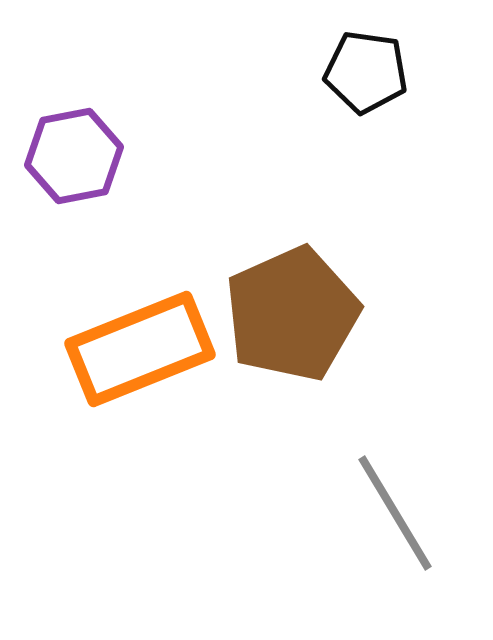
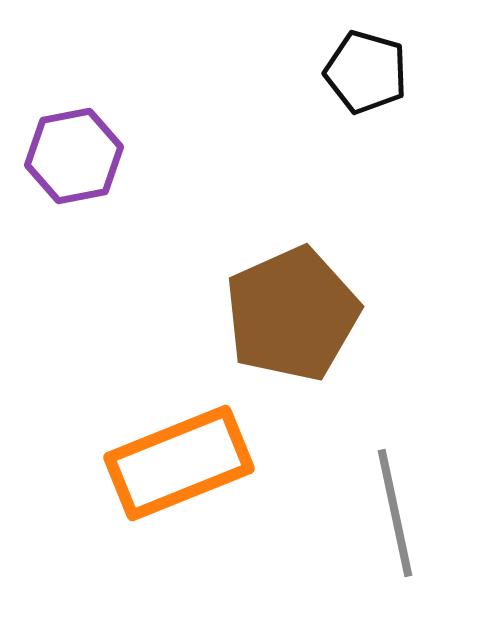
black pentagon: rotated 8 degrees clockwise
orange rectangle: moved 39 px right, 114 px down
gray line: rotated 19 degrees clockwise
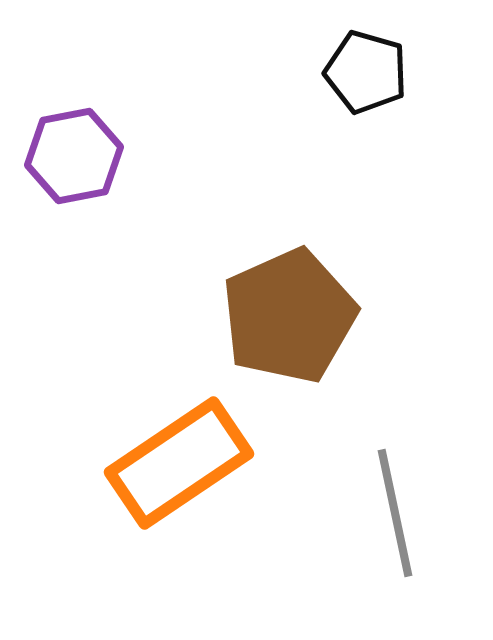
brown pentagon: moved 3 px left, 2 px down
orange rectangle: rotated 12 degrees counterclockwise
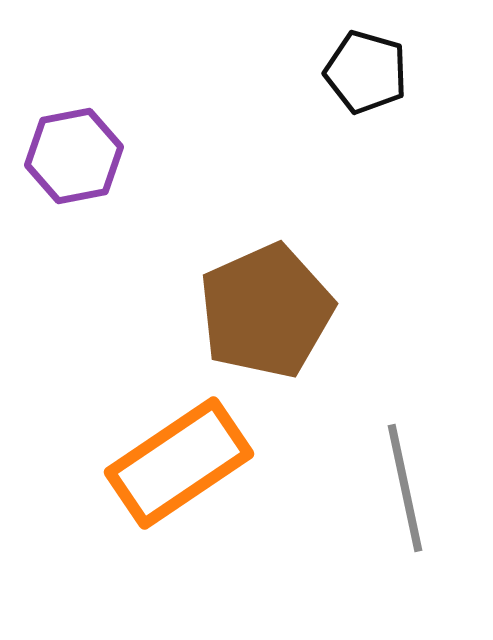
brown pentagon: moved 23 px left, 5 px up
gray line: moved 10 px right, 25 px up
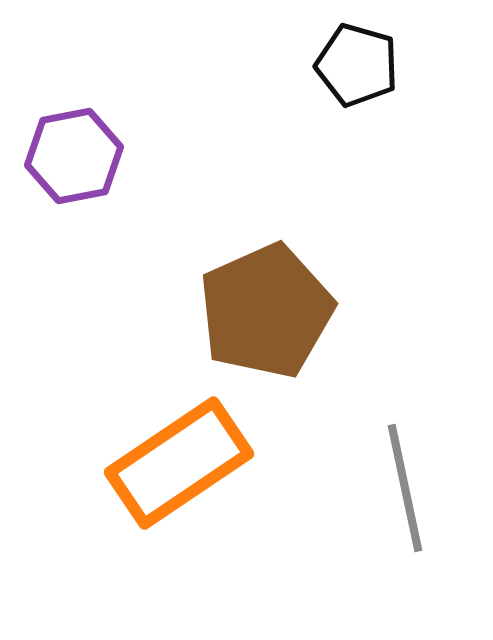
black pentagon: moved 9 px left, 7 px up
